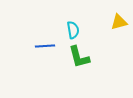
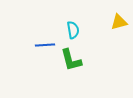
blue line: moved 1 px up
green L-shape: moved 8 px left, 3 px down
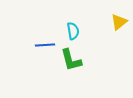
yellow triangle: rotated 24 degrees counterclockwise
cyan semicircle: moved 1 px down
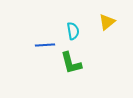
yellow triangle: moved 12 px left
green L-shape: moved 3 px down
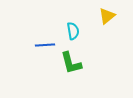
yellow triangle: moved 6 px up
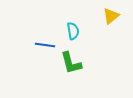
yellow triangle: moved 4 px right
blue line: rotated 12 degrees clockwise
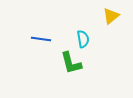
cyan semicircle: moved 10 px right, 8 px down
blue line: moved 4 px left, 6 px up
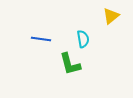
green L-shape: moved 1 px left, 1 px down
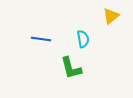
green L-shape: moved 1 px right, 4 px down
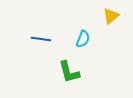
cyan semicircle: rotated 30 degrees clockwise
green L-shape: moved 2 px left, 4 px down
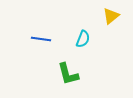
green L-shape: moved 1 px left, 2 px down
